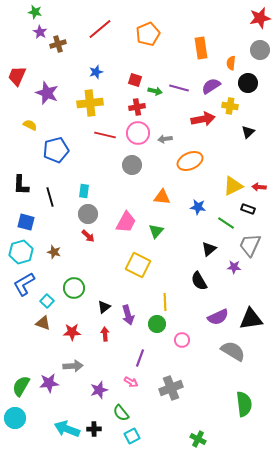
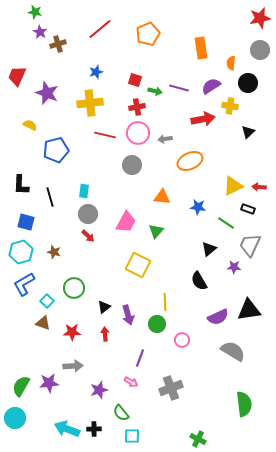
black triangle at (251, 319): moved 2 px left, 9 px up
cyan square at (132, 436): rotated 28 degrees clockwise
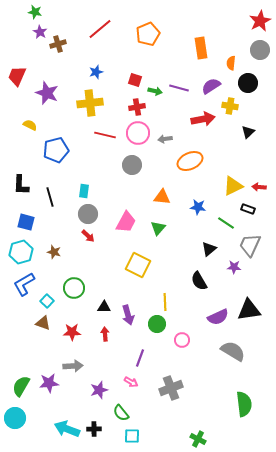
red star at (260, 18): moved 3 px down; rotated 15 degrees counterclockwise
green triangle at (156, 231): moved 2 px right, 3 px up
black triangle at (104, 307): rotated 40 degrees clockwise
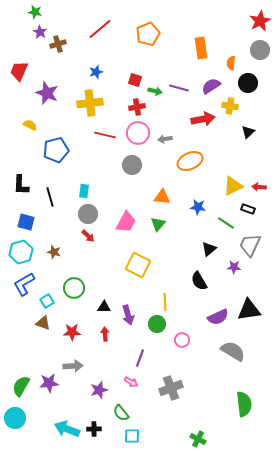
red trapezoid at (17, 76): moved 2 px right, 5 px up
green triangle at (158, 228): moved 4 px up
cyan square at (47, 301): rotated 16 degrees clockwise
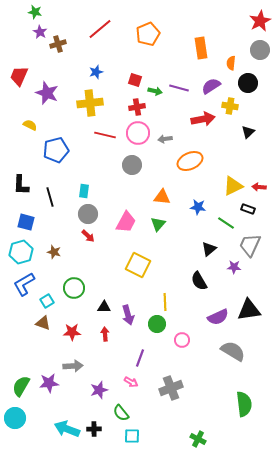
red trapezoid at (19, 71): moved 5 px down
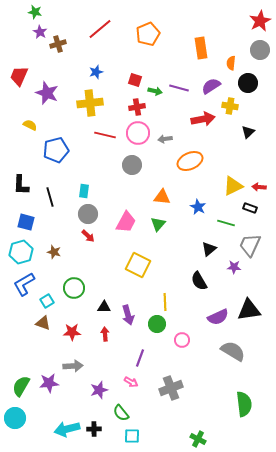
blue star at (198, 207): rotated 21 degrees clockwise
black rectangle at (248, 209): moved 2 px right, 1 px up
green line at (226, 223): rotated 18 degrees counterclockwise
cyan arrow at (67, 429): rotated 35 degrees counterclockwise
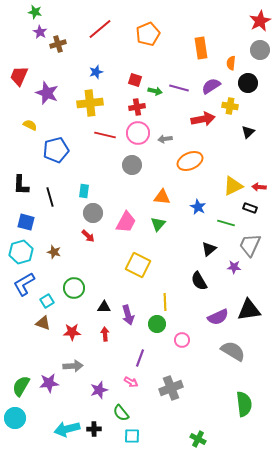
gray circle at (88, 214): moved 5 px right, 1 px up
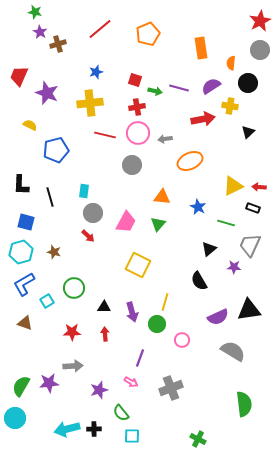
black rectangle at (250, 208): moved 3 px right
yellow line at (165, 302): rotated 18 degrees clockwise
purple arrow at (128, 315): moved 4 px right, 3 px up
brown triangle at (43, 323): moved 18 px left
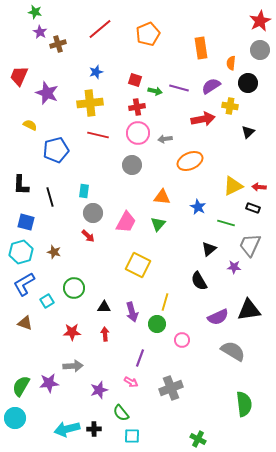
red line at (105, 135): moved 7 px left
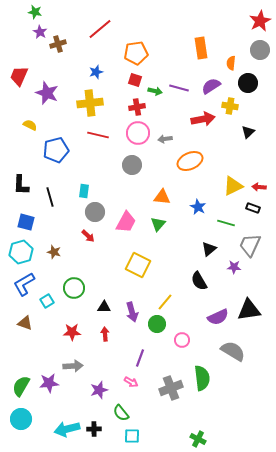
orange pentagon at (148, 34): moved 12 px left, 19 px down; rotated 15 degrees clockwise
gray circle at (93, 213): moved 2 px right, 1 px up
yellow line at (165, 302): rotated 24 degrees clockwise
green semicircle at (244, 404): moved 42 px left, 26 px up
cyan circle at (15, 418): moved 6 px right, 1 px down
